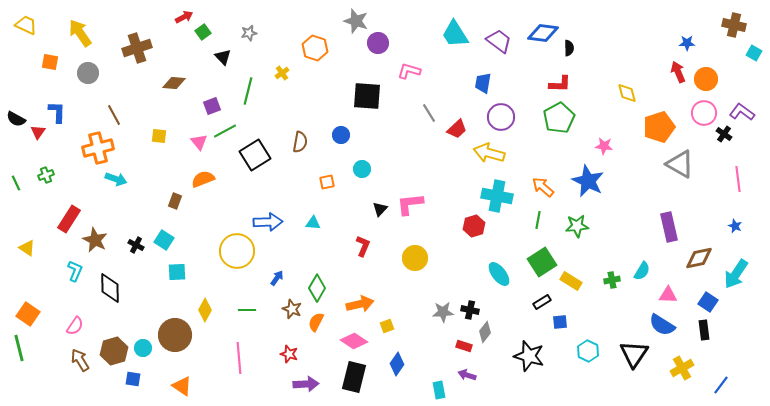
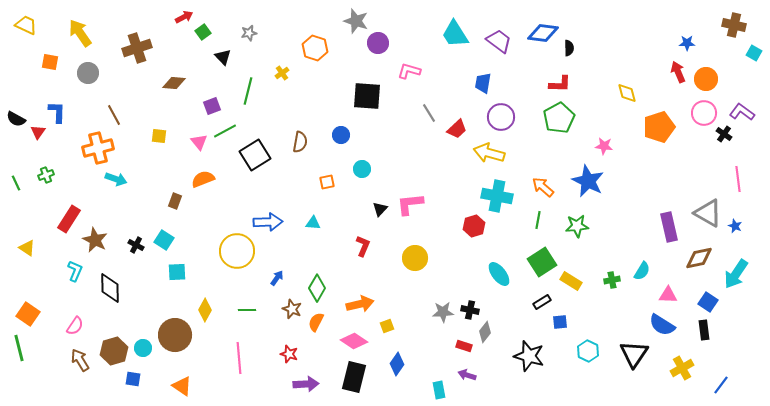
gray triangle at (680, 164): moved 28 px right, 49 px down
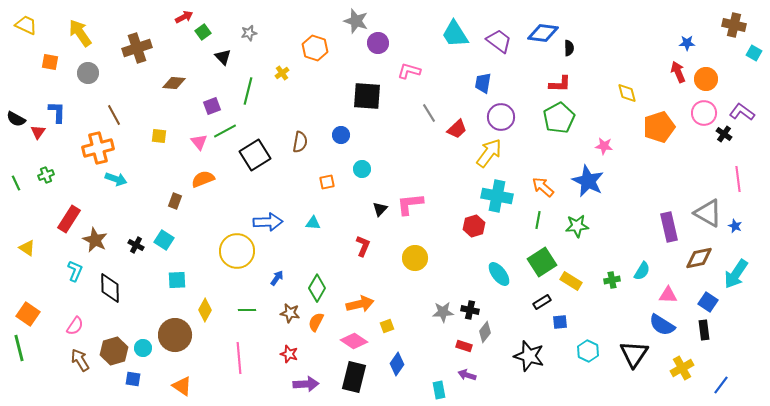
yellow arrow at (489, 153): rotated 112 degrees clockwise
cyan square at (177, 272): moved 8 px down
brown star at (292, 309): moved 2 px left, 4 px down; rotated 12 degrees counterclockwise
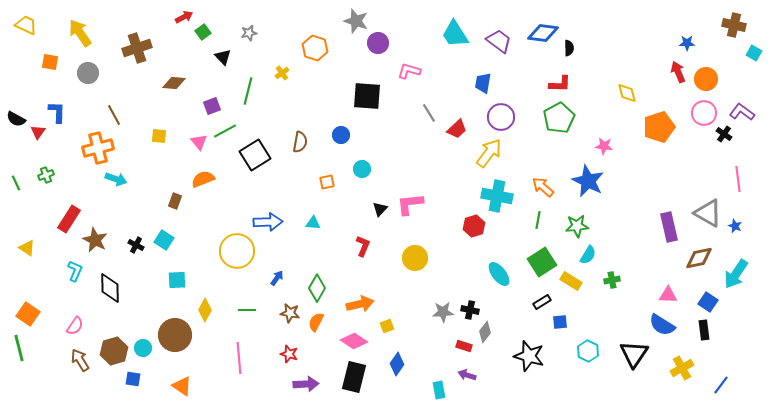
cyan semicircle at (642, 271): moved 54 px left, 16 px up
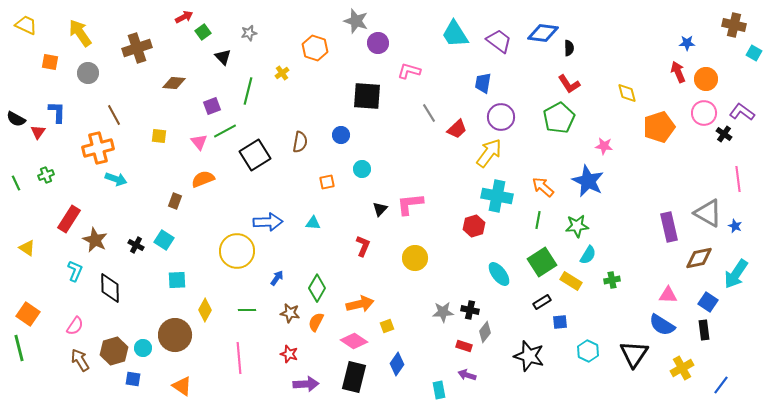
red L-shape at (560, 84): moved 9 px right; rotated 55 degrees clockwise
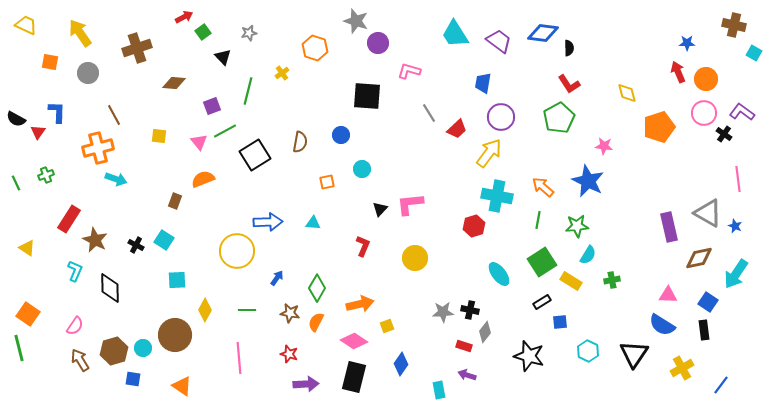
blue diamond at (397, 364): moved 4 px right
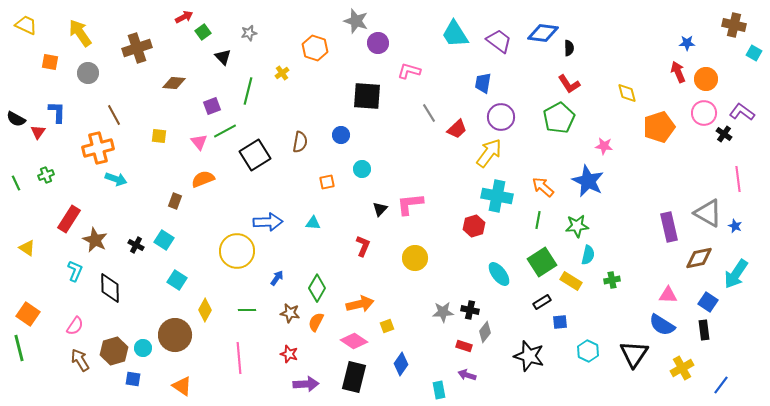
cyan semicircle at (588, 255): rotated 18 degrees counterclockwise
cyan square at (177, 280): rotated 36 degrees clockwise
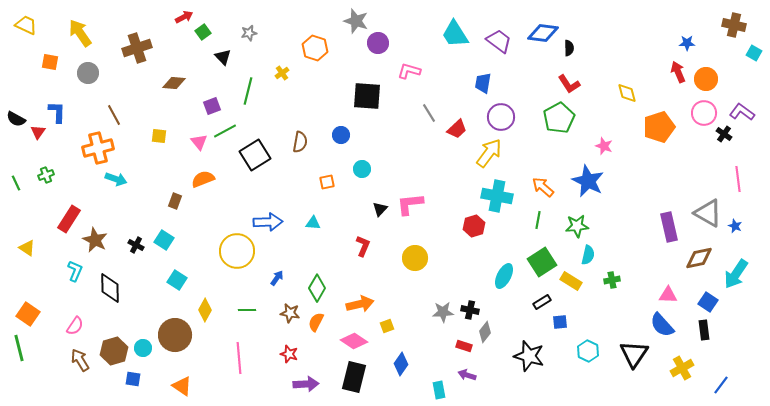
pink star at (604, 146): rotated 12 degrees clockwise
cyan ellipse at (499, 274): moved 5 px right, 2 px down; rotated 65 degrees clockwise
blue semicircle at (662, 325): rotated 16 degrees clockwise
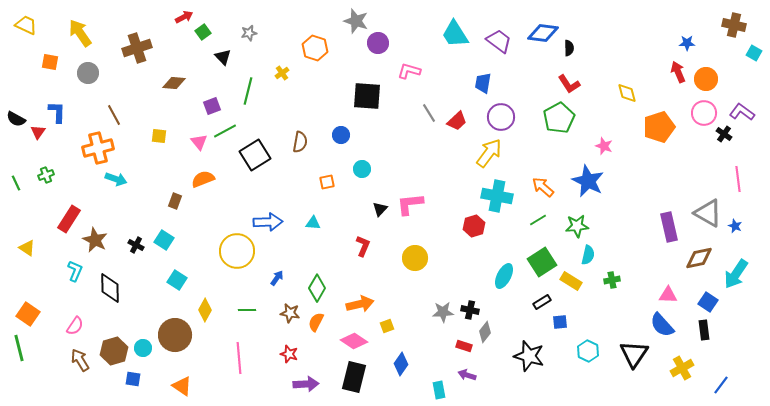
red trapezoid at (457, 129): moved 8 px up
green line at (538, 220): rotated 48 degrees clockwise
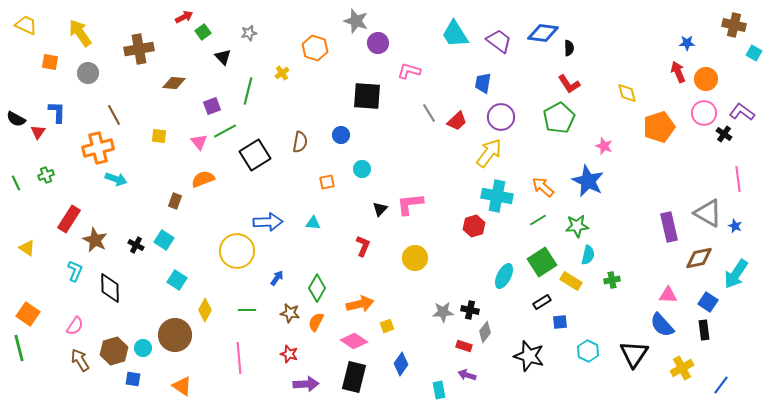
brown cross at (137, 48): moved 2 px right, 1 px down; rotated 8 degrees clockwise
